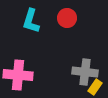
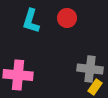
gray cross: moved 5 px right, 3 px up
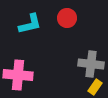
cyan L-shape: moved 1 px left, 3 px down; rotated 120 degrees counterclockwise
gray cross: moved 1 px right, 5 px up
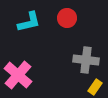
cyan L-shape: moved 1 px left, 2 px up
gray cross: moved 5 px left, 4 px up
pink cross: rotated 36 degrees clockwise
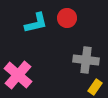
cyan L-shape: moved 7 px right, 1 px down
